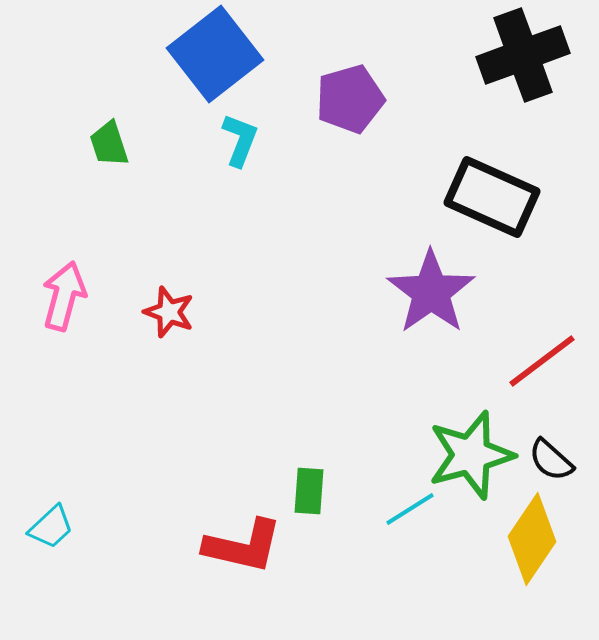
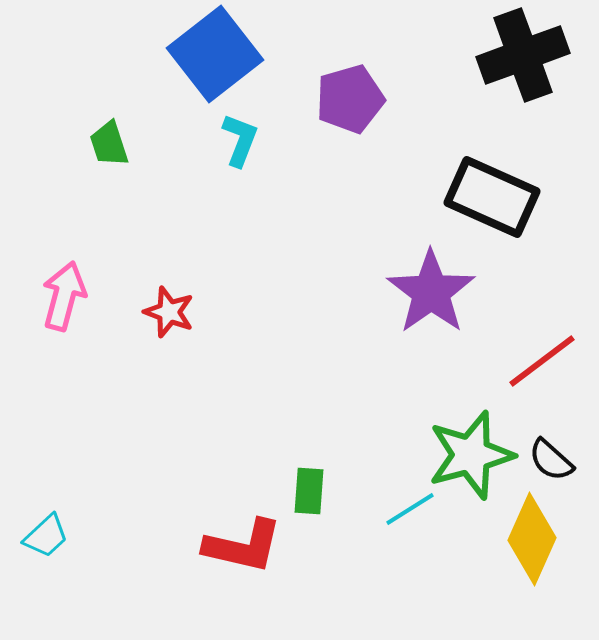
cyan trapezoid: moved 5 px left, 9 px down
yellow diamond: rotated 10 degrees counterclockwise
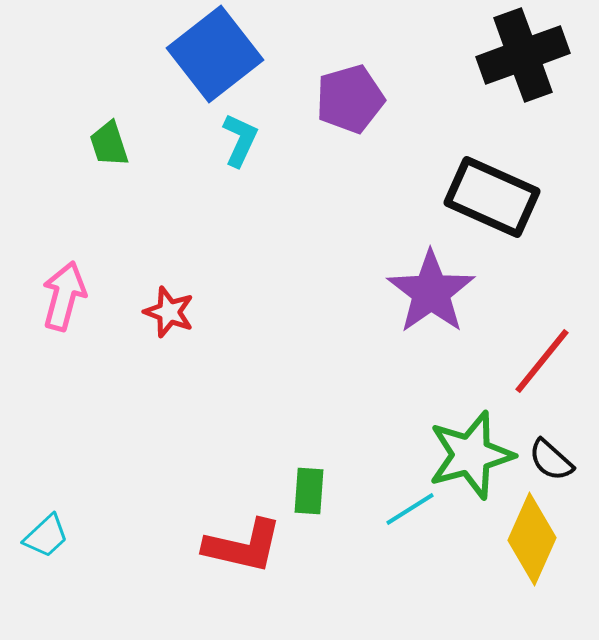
cyan L-shape: rotated 4 degrees clockwise
red line: rotated 14 degrees counterclockwise
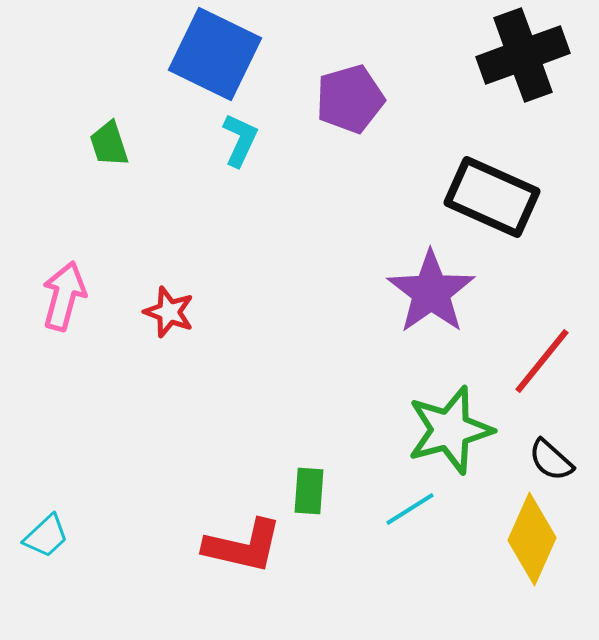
blue square: rotated 26 degrees counterclockwise
green star: moved 21 px left, 25 px up
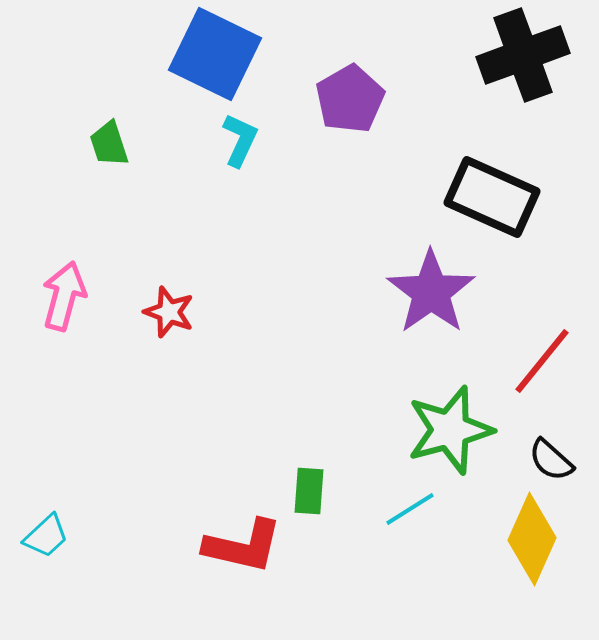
purple pentagon: rotated 14 degrees counterclockwise
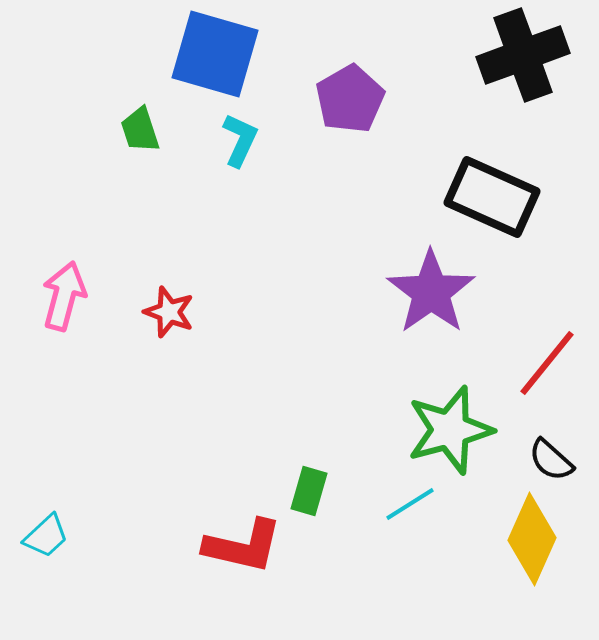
blue square: rotated 10 degrees counterclockwise
green trapezoid: moved 31 px right, 14 px up
red line: moved 5 px right, 2 px down
green rectangle: rotated 12 degrees clockwise
cyan line: moved 5 px up
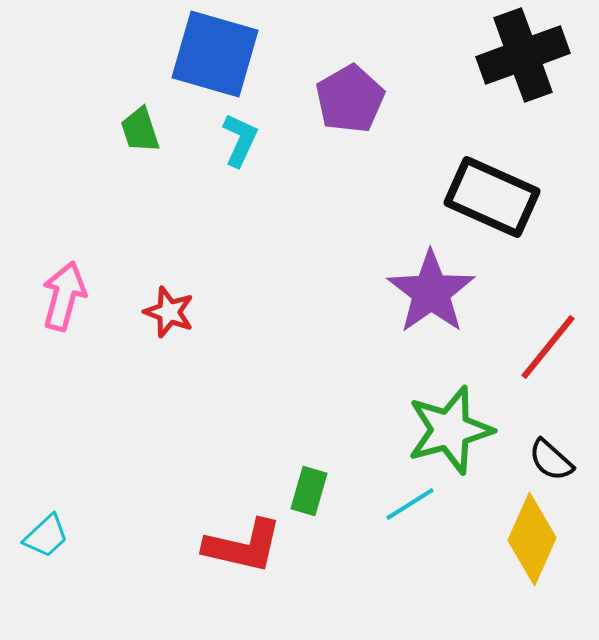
red line: moved 1 px right, 16 px up
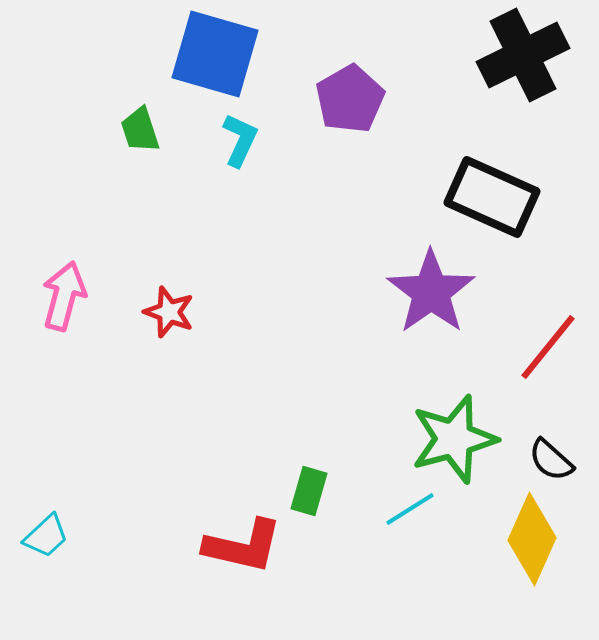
black cross: rotated 6 degrees counterclockwise
green star: moved 4 px right, 9 px down
cyan line: moved 5 px down
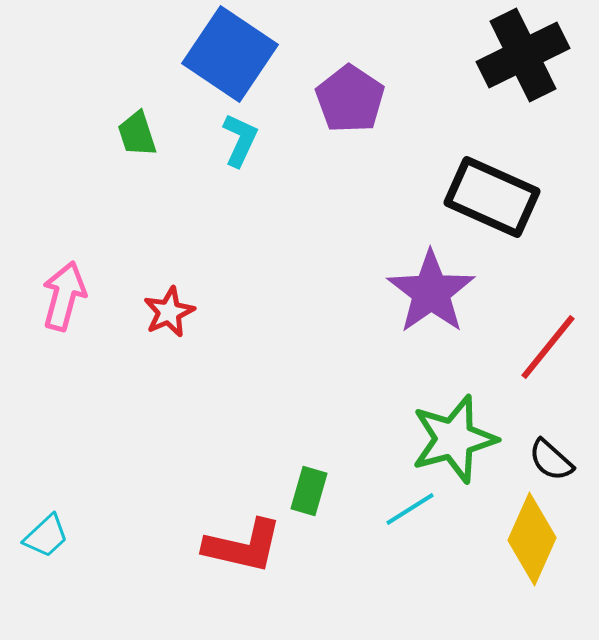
blue square: moved 15 px right; rotated 18 degrees clockwise
purple pentagon: rotated 8 degrees counterclockwise
green trapezoid: moved 3 px left, 4 px down
red star: rotated 27 degrees clockwise
